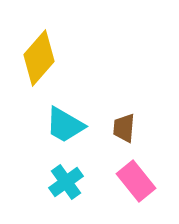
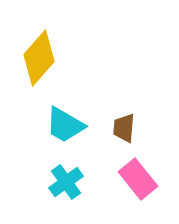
pink rectangle: moved 2 px right, 2 px up
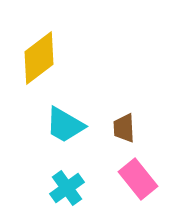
yellow diamond: rotated 12 degrees clockwise
brown trapezoid: rotated 8 degrees counterclockwise
cyan cross: moved 1 px right, 6 px down
